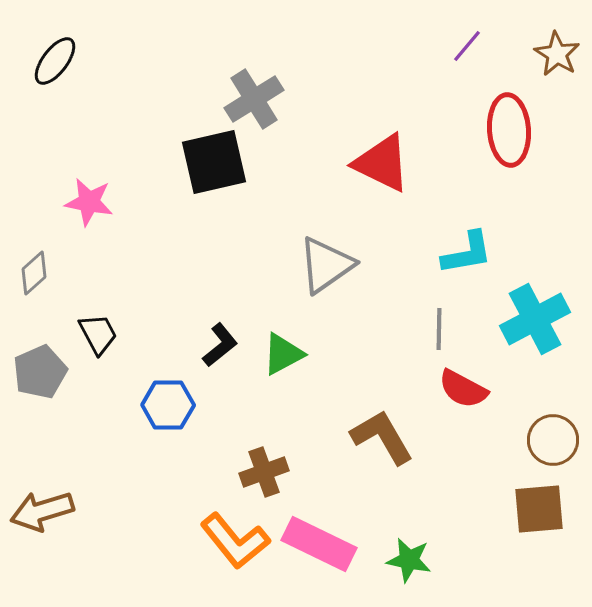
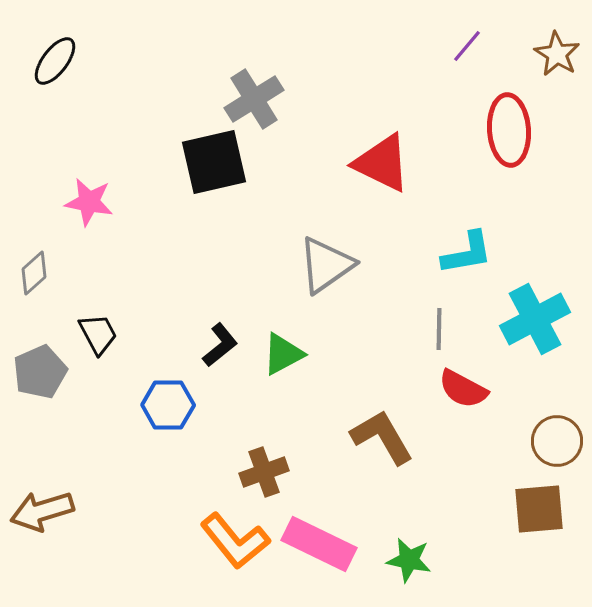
brown circle: moved 4 px right, 1 px down
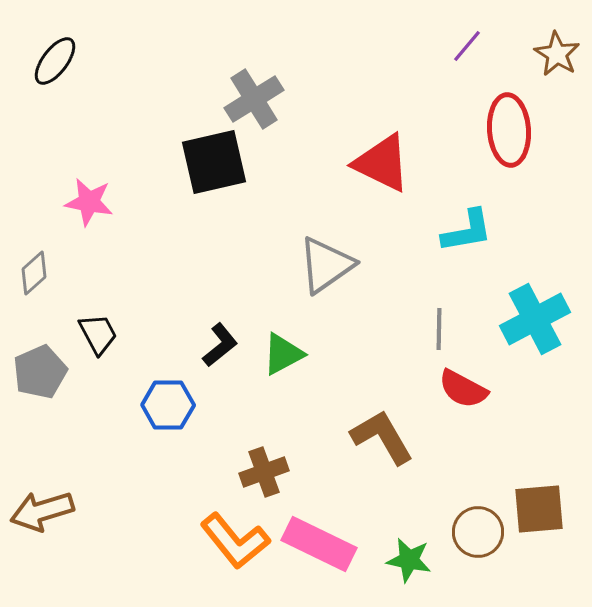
cyan L-shape: moved 22 px up
brown circle: moved 79 px left, 91 px down
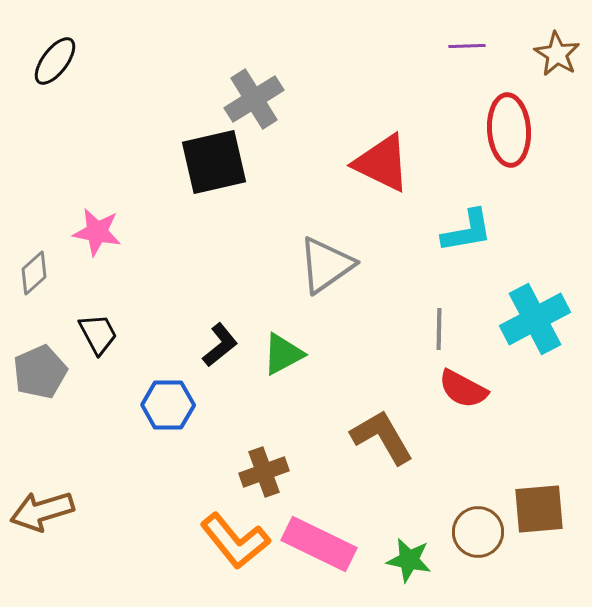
purple line: rotated 48 degrees clockwise
pink star: moved 8 px right, 30 px down
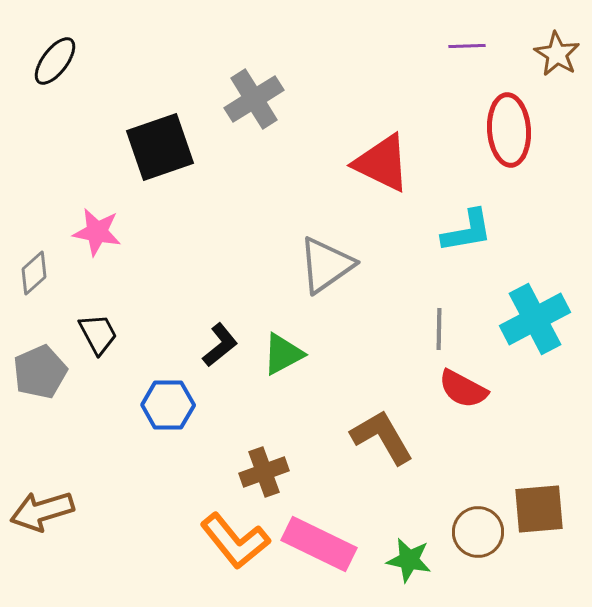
black square: moved 54 px left, 15 px up; rotated 6 degrees counterclockwise
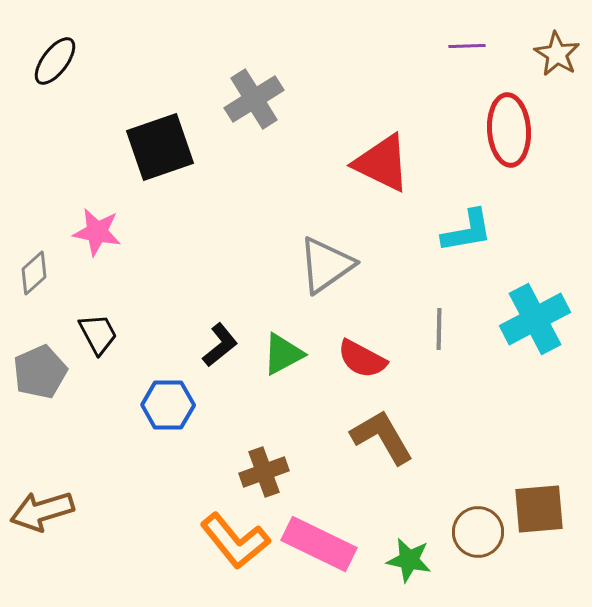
red semicircle: moved 101 px left, 30 px up
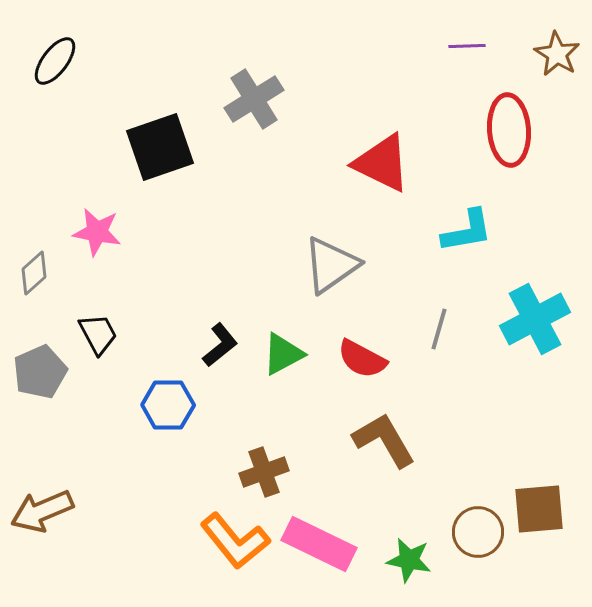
gray triangle: moved 5 px right
gray line: rotated 15 degrees clockwise
brown L-shape: moved 2 px right, 3 px down
brown arrow: rotated 6 degrees counterclockwise
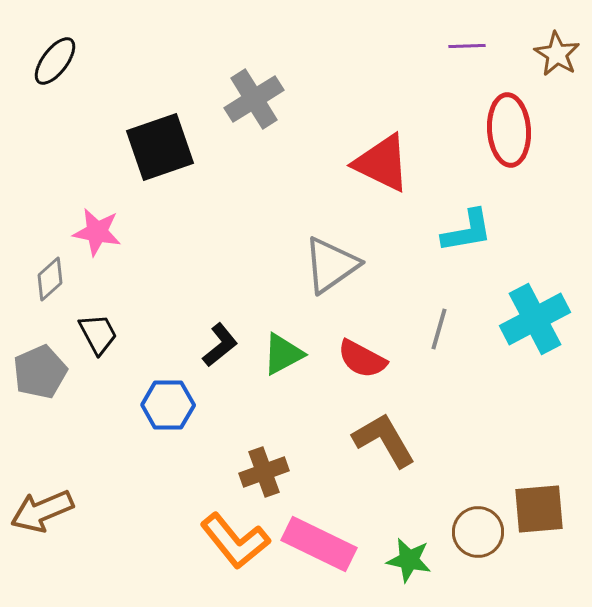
gray diamond: moved 16 px right, 6 px down
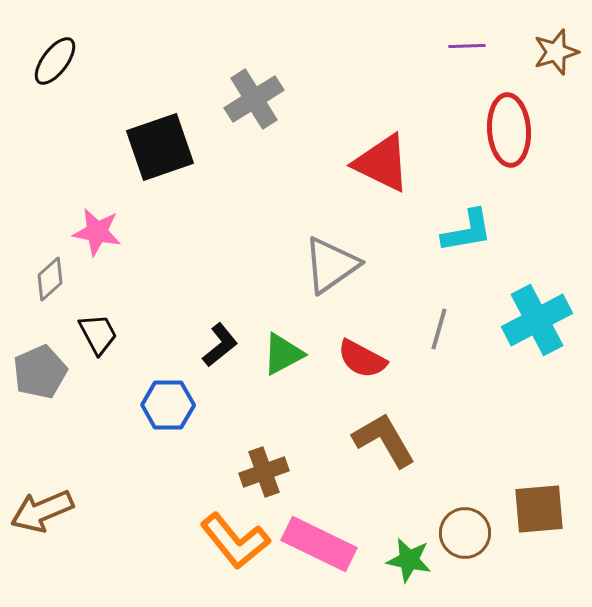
brown star: moved 1 px left, 2 px up; rotated 24 degrees clockwise
cyan cross: moved 2 px right, 1 px down
brown circle: moved 13 px left, 1 px down
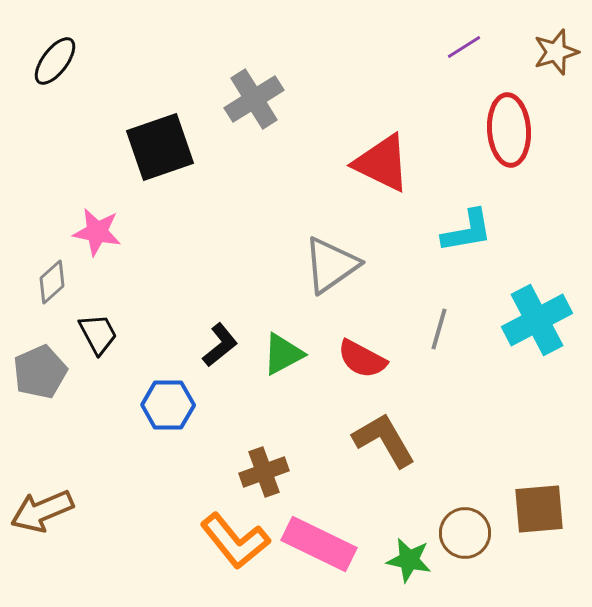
purple line: moved 3 px left, 1 px down; rotated 30 degrees counterclockwise
gray diamond: moved 2 px right, 3 px down
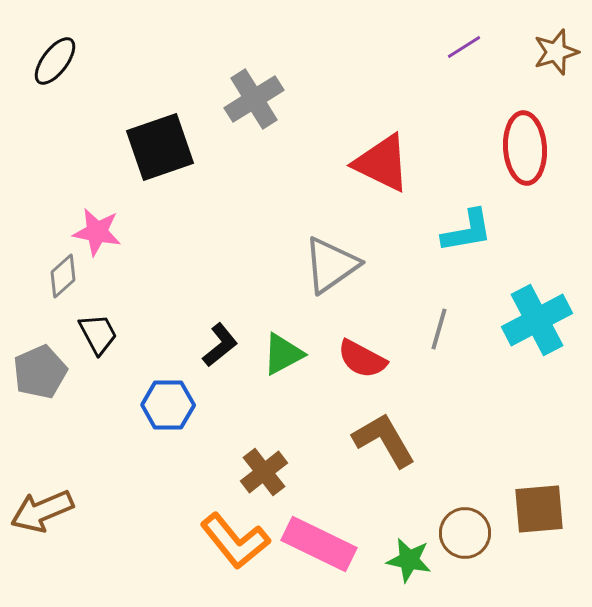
red ellipse: moved 16 px right, 18 px down
gray diamond: moved 11 px right, 6 px up
brown cross: rotated 18 degrees counterclockwise
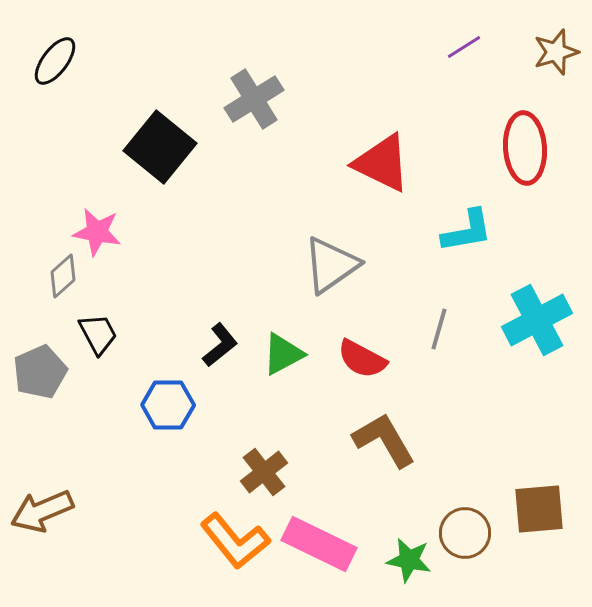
black square: rotated 32 degrees counterclockwise
